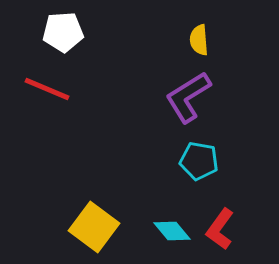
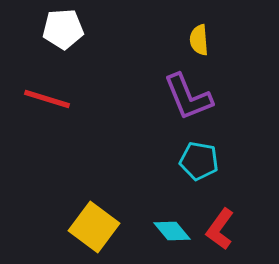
white pentagon: moved 3 px up
red line: moved 10 px down; rotated 6 degrees counterclockwise
purple L-shape: rotated 80 degrees counterclockwise
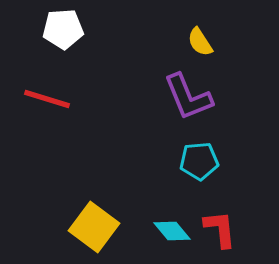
yellow semicircle: moved 1 px right, 2 px down; rotated 28 degrees counterclockwise
cyan pentagon: rotated 15 degrees counterclockwise
red L-shape: rotated 138 degrees clockwise
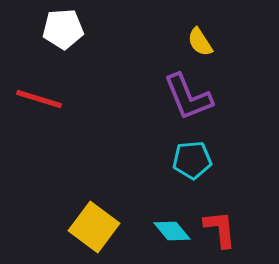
red line: moved 8 px left
cyan pentagon: moved 7 px left, 1 px up
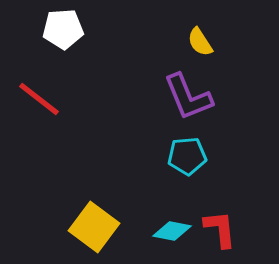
red line: rotated 21 degrees clockwise
cyan pentagon: moved 5 px left, 4 px up
cyan diamond: rotated 39 degrees counterclockwise
